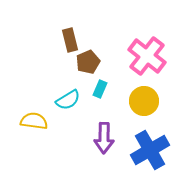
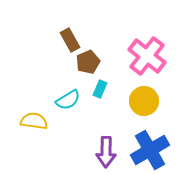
brown rectangle: rotated 15 degrees counterclockwise
purple arrow: moved 2 px right, 14 px down
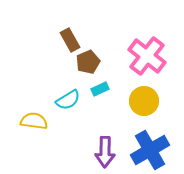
cyan rectangle: rotated 42 degrees clockwise
purple arrow: moved 1 px left
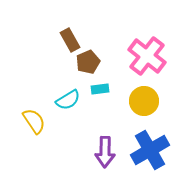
cyan rectangle: rotated 18 degrees clockwise
yellow semicircle: rotated 48 degrees clockwise
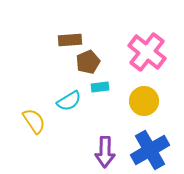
brown rectangle: rotated 65 degrees counterclockwise
pink cross: moved 4 px up
cyan rectangle: moved 2 px up
cyan semicircle: moved 1 px right, 1 px down
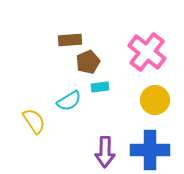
yellow circle: moved 11 px right, 1 px up
blue cross: rotated 30 degrees clockwise
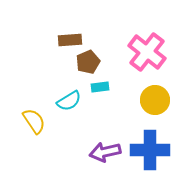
purple arrow: rotated 76 degrees clockwise
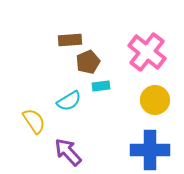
cyan rectangle: moved 1 px right, 1 px up
purple arrow: moved 37 px left; rotated 60 degrees clockwise
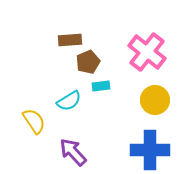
purple arrow: moved 5 px right
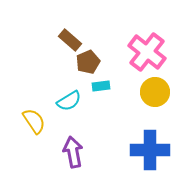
brown rectangle: rotated 45 degrees clockwise
yellow circle: moved 8 px up
purple arrow: rotated 32 degrees clockwise
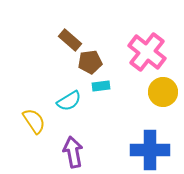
brown pentagon: moved 2 px right; rotated 15 degrees clockwise
yellow circle: moved 8 px right
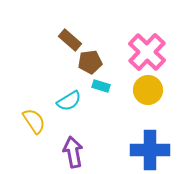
pink cross: rotated 6 degrees clockwise
cyan rectangle: rotated 24 degrees clockwise
yellow circle: moved 15 px left, 2 px up
